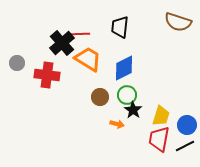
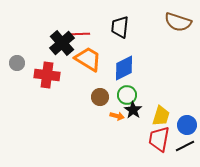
orange arrow: moved 8 px up
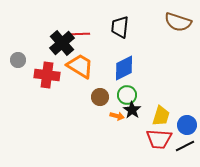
orange trapezoid: moved 8 px left, 7 px down
gray circle: moved 1 px right, 3 px up
black star: moved 1 px left
red trapezoid: rotated 96 degrees counterclockwise
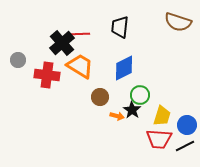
green circle: moved 13 px right
yellow trapezoid: moved 1 px right
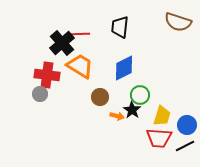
gray circle: moved 22 px right, 34 px down
red trapezoid: moved 1 px up
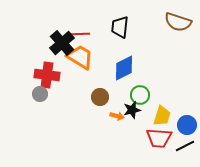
orange trapezoid: moved 9 px up
black star: rotated 24 degrees clockwise
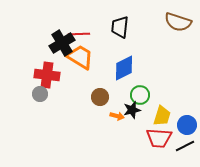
black cross: rotated 10 degrees clockwise
